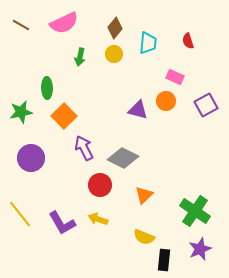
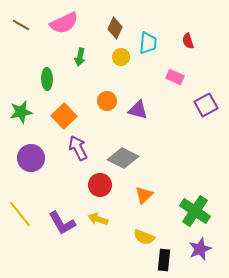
brown diamond: rotated 15 degrees counterclockwise
yellow circle: moved 7 px right, 3 px down
green ellipse: moved 9 px up
orange circle: moved 59 px left
purple arrow: moved 6 px left
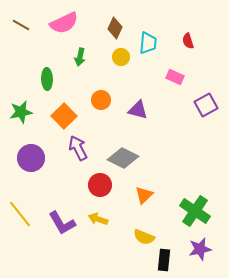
orange circle: moved 6 px left, 1 px up
purple star: rotated 10 degrees clockwise
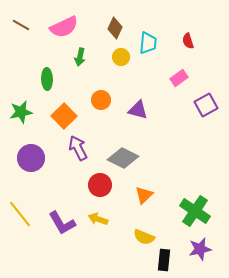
pink semicircle: moved 4 px down
pink rectangle: moved 4 px right, 1 px down; rotated 60 degrees counterclockwise
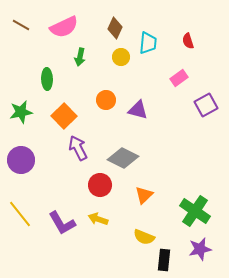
orange circle: moved 5 px right
purple circle: moved 10 px left, 2 px down
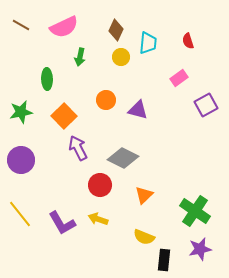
brown diamond: moved 1 px right, 2 px down
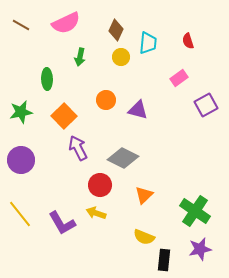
pink semicircle: moved 2 px right, 4 px up
yellow arrow: moved 2 px left, 6 px up
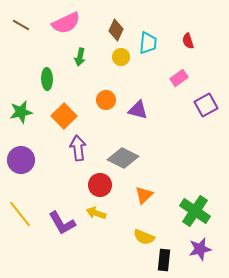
purple arrow: rotated 20 degrees clockwise
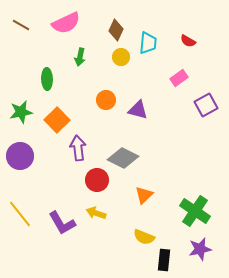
red semicircle: rotated 42 degrees counterclockwise
orange square: moved 7 px left, 4 px down
purple circle: moved 1 px left, 4 px up
red circle: moved 3 px left, 5 px up
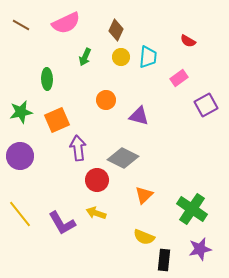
cyan trapezoid: moved 14 px down
green arrow: moved 5 px right; rotated 12 degrees clockwise
purple triangle: moved 1 px right, 6 px down
orange square: rotated 20 degrees clockwise
green cross: moved 3 px left, 2 px up
